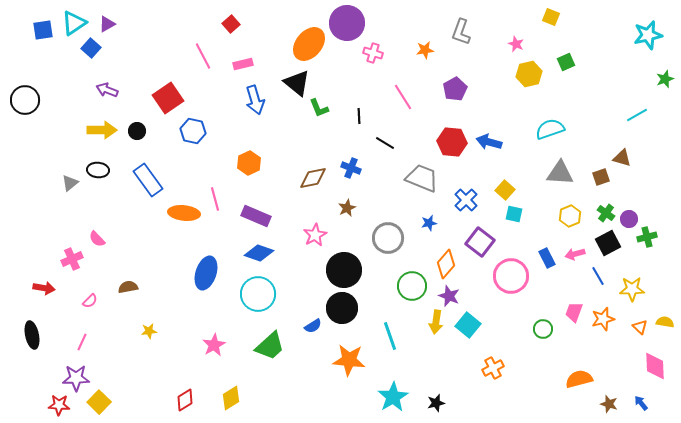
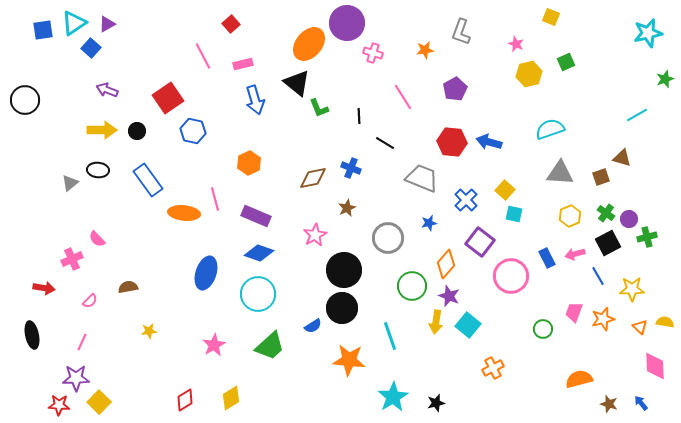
cyan star at (648, 35): moved 2 px up
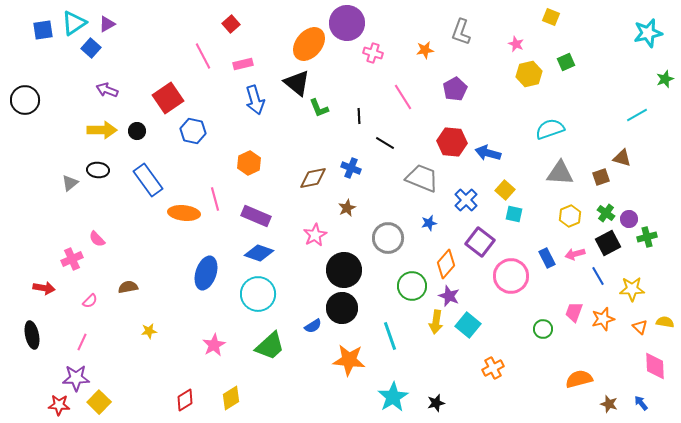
blue arrow at (489, 142): moved 1 px left, 11 px down
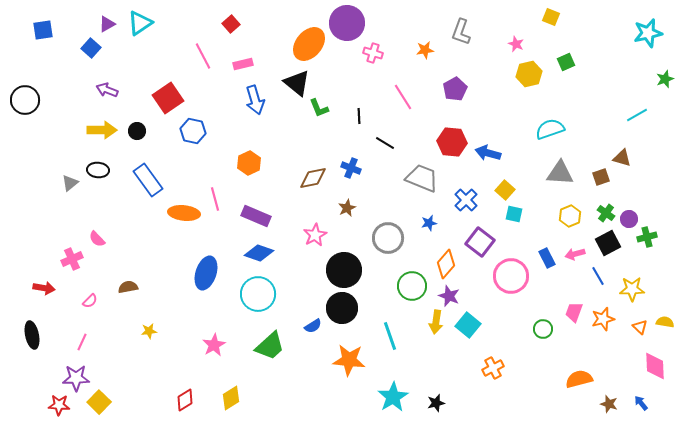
cyan triangle at (74, 23): moved 66 px right
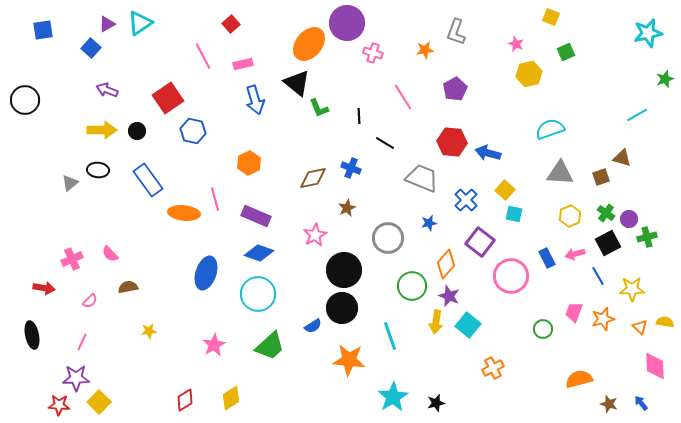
gray L-shape at (461, 32): moved 5 px left
green square at (566, 62): moved 10 px up
pink semicircle at (97, 239): moved 13 px right, 15 px down
